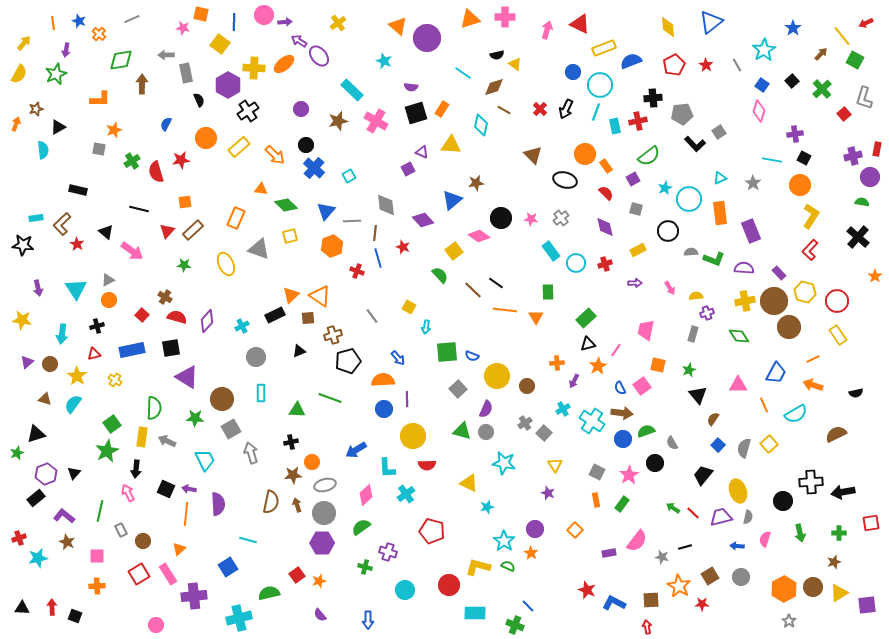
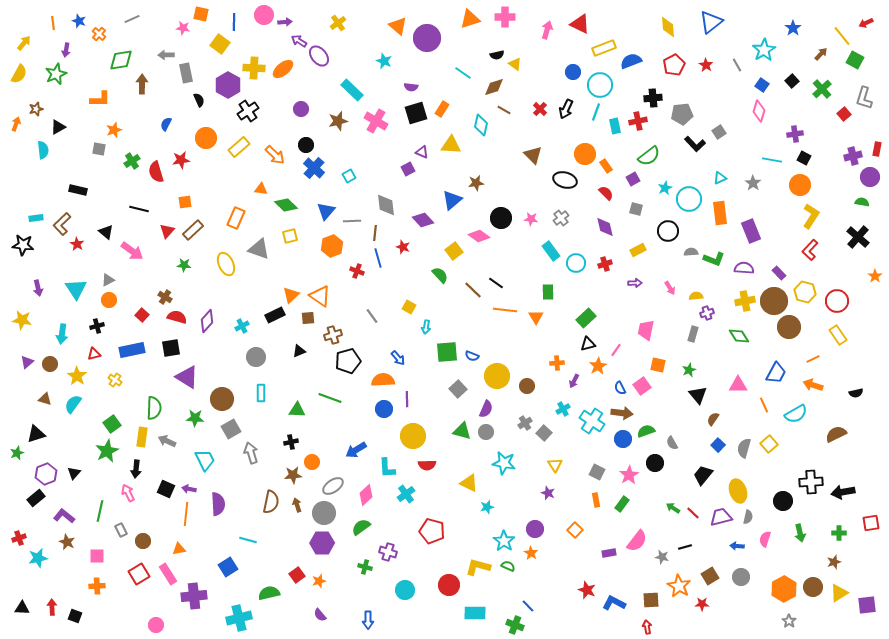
orange ellipse at (284, 64): moved 1 px left, 5 px down
gray ellipse at (325, 485): moved 8 px right, 1 px down; rotated 20 degrees counterclockwise
orange triangle at (179, 549): rotated 32 degrees clockwise
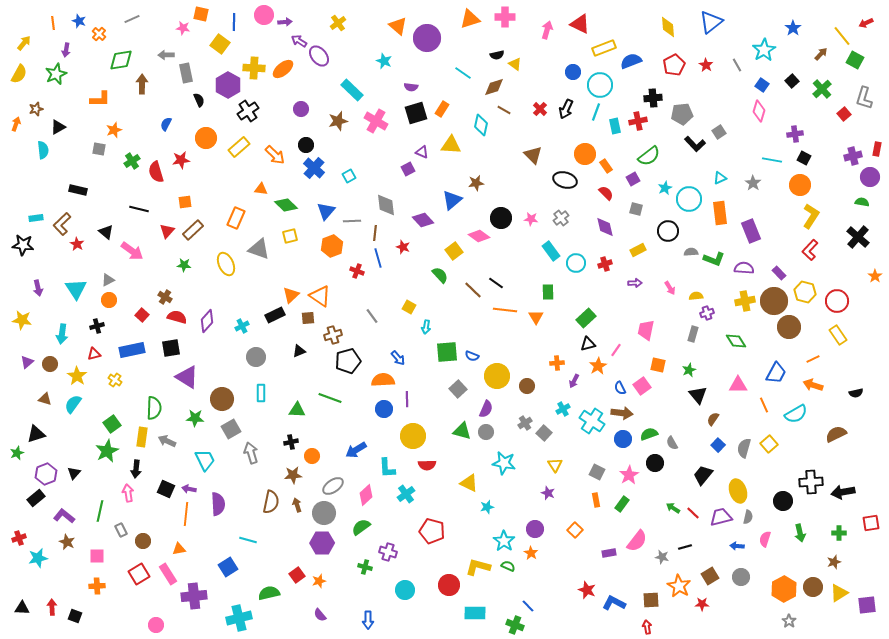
green diamond at (739, 336): moved 3 px left, 5 px down
green semicircle at (646, 431): moved 3 px right, 3 px down
orange circle at (312, 462): moved 6 px up
pink arrow at (128, 493): rotated 18 degrees clockwise
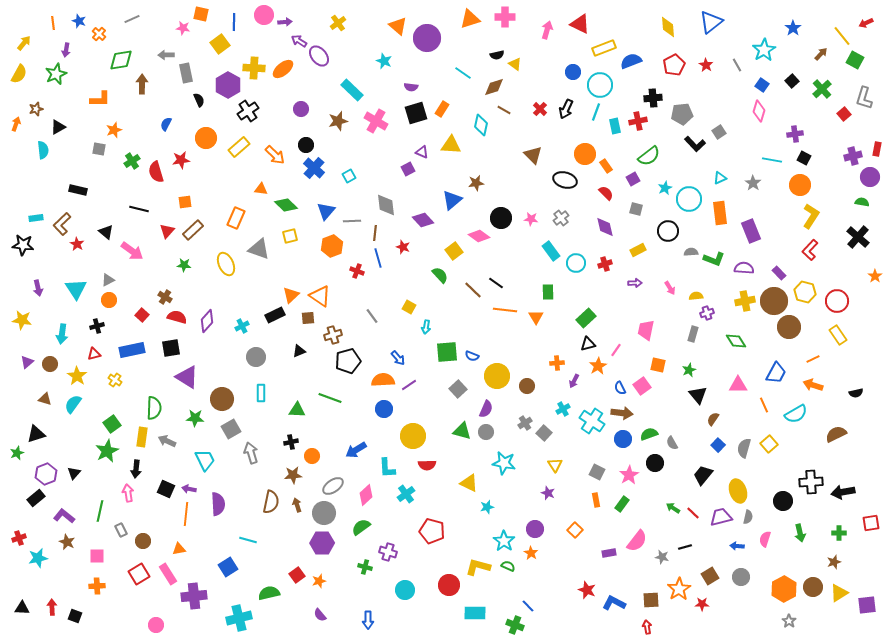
yellow square at (220, 44): rotated 18 degrees clockwise
purple line at (407, 399): moved 2 px right, 14 px up; rotated 56 degrees clockwise
orange star at (679, 586): moved 3 px down; rotated 10 degrees clockwise
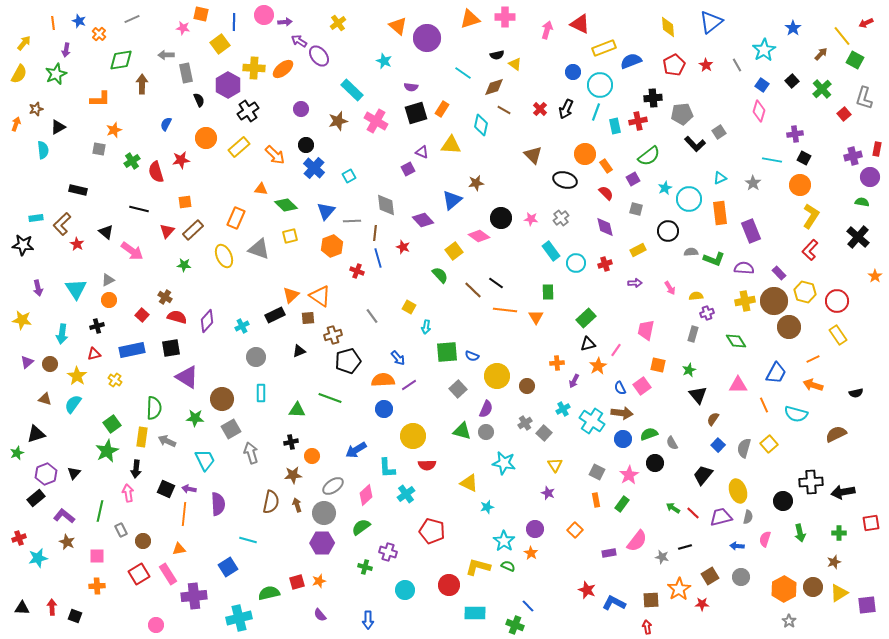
yellow ellipse at (226, 264): moved 2 px left, 8 px up
cyan semicircle at (796, 414): rotated 45 degrees clockwise
orange line at (186, 514): moved 2 px left
red square at (297, 575): moved 7 px down; rotated 21 degrees clockwise
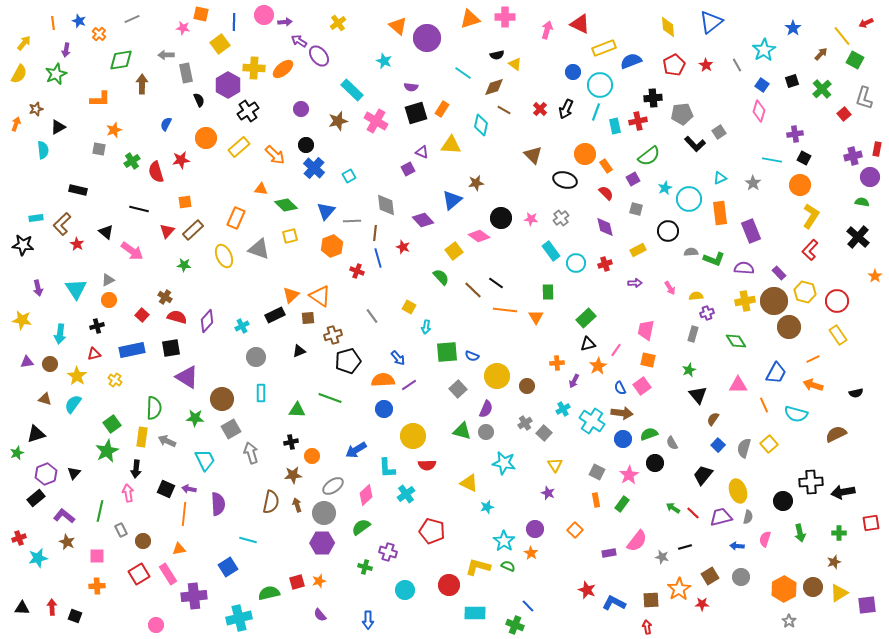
black square at (792, 81): rotated 24 degrees clockwise
green semicircle at (440, 275): moved 1 px right, 2 px down
cyan arrow at (62, 334): moved 2 px left
purple triangle at (27, 362): rotated 32 degrees clockwise
orange square at (658, 365): moved 10 px left, 5 px up
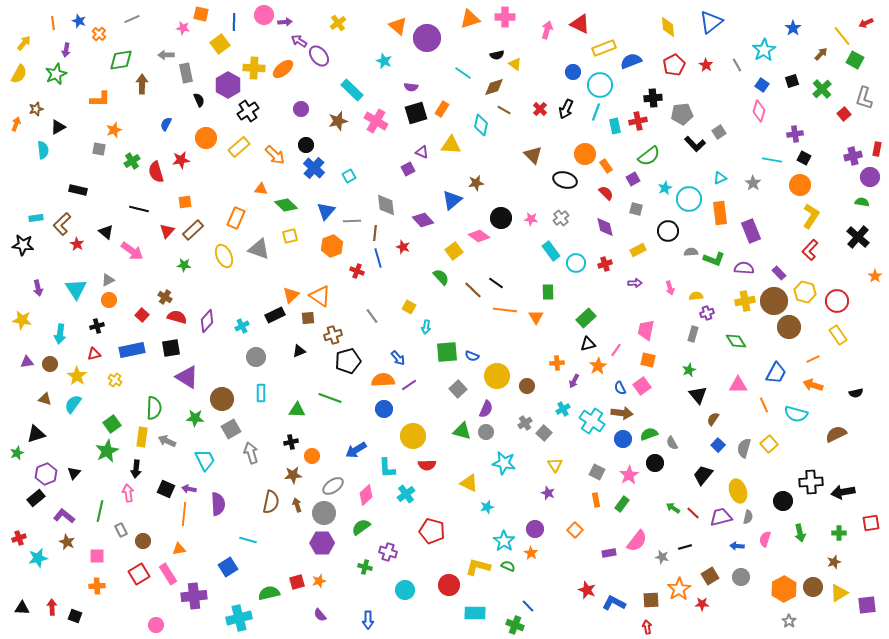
pink arrow at (670, 288): rotated 16 degrees clockwise
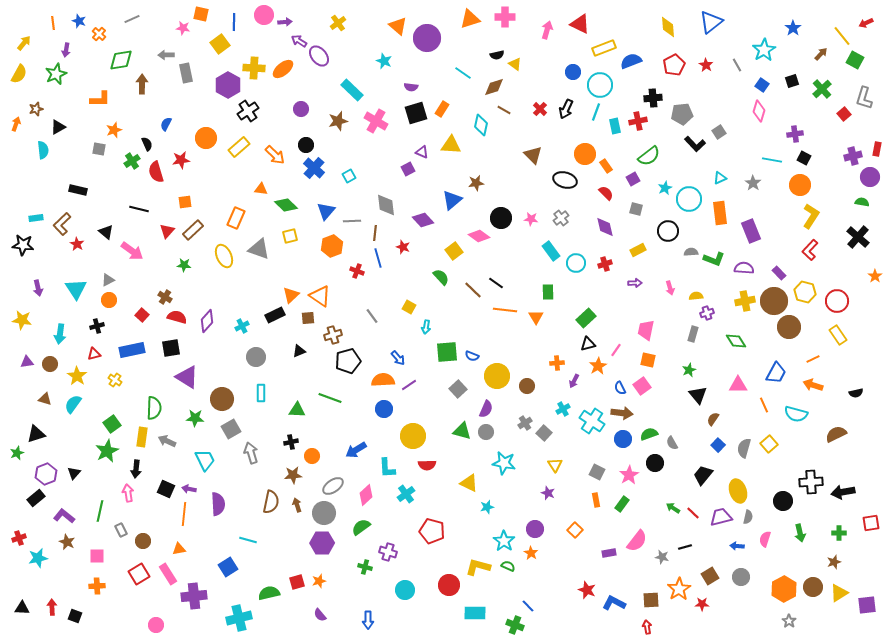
black semicircle at (199, 100): moved 52 px left, 44 px down
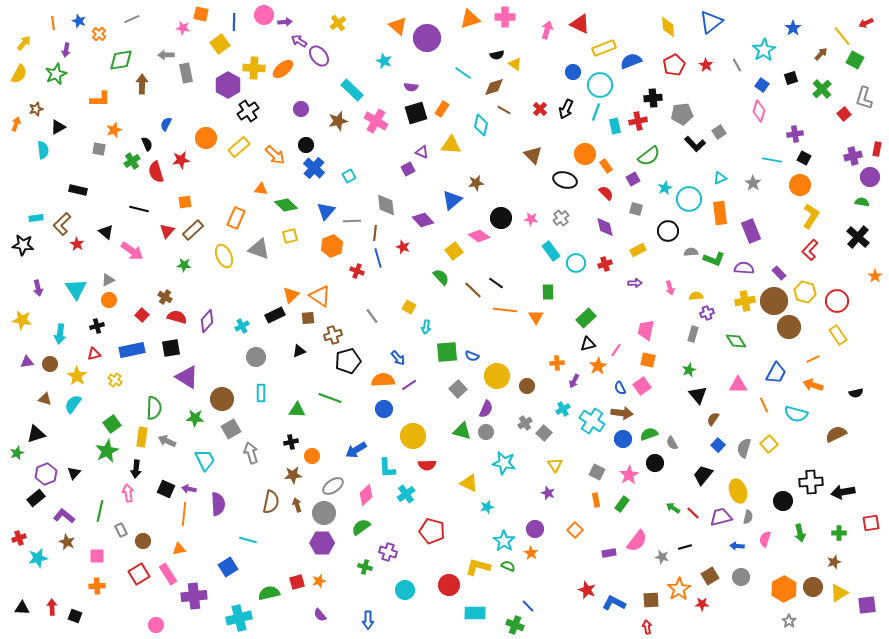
black square at (792, 81): moved 1 px left, 3 px up
